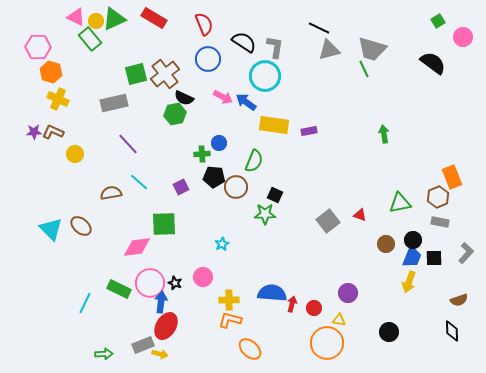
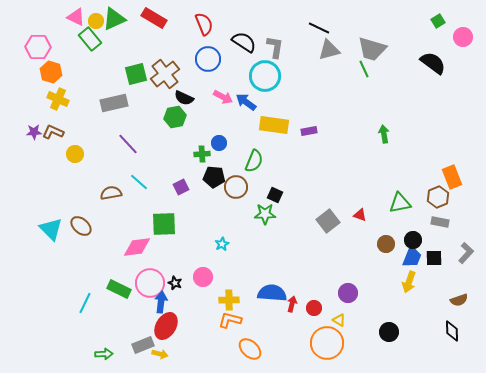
green hexagon at (175, 114): moved 3 px down
yellow triangle at (339, 320): rotated 24 degrees clockwise
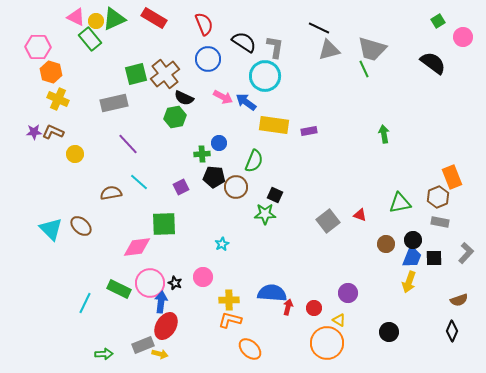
red arrow at (292, 304): moved 4 px left, 3 px down
black diamond at (452, 331): rotated 25 degrees clockwise
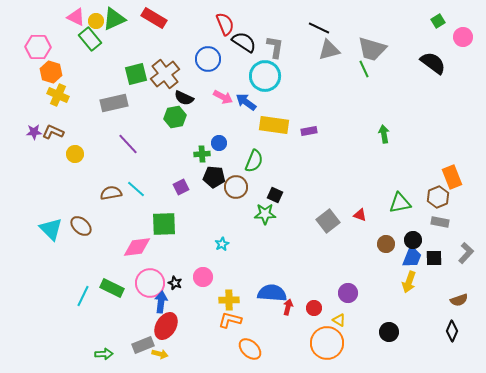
red semicircle at (204, 24): moved 21 px right
yellow cross at (58, 99): moved 4 px up
cyan line at (139, 182): moved 3 px left, 7 px down
green rectangle at (119, 289): moved 7 px left, 1 px up
cyan line at (85, 303): moved 2 px left, 7 px up
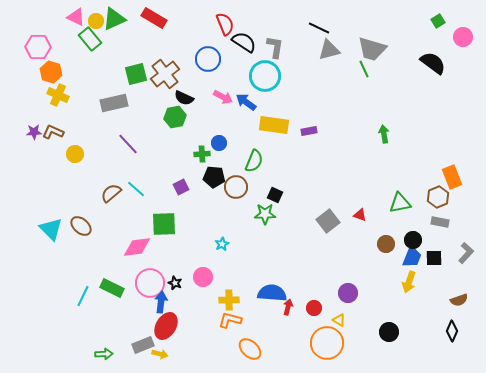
brown semicircle at (111, 193): rotated 30 degrees counterclockwise
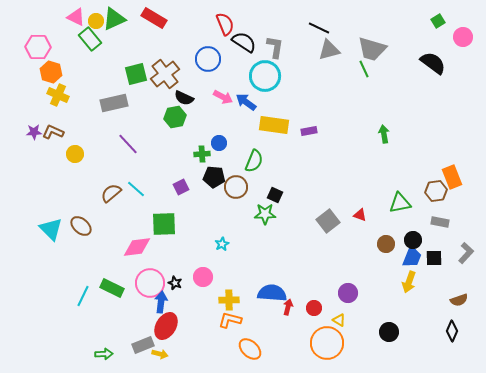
brown hexagon at (438, 197): moved 2 px left, 6 px up; rotated 15 degrees clockwise
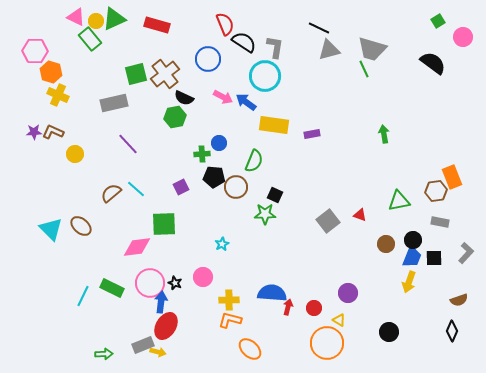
red rectangle at (154, 18): moved 3 px right, 7 px down; rotated 15 degrees counterclockwise
pink hexagon at (38, 47): moved 3 px left, 4 px down
purple rectangle at (309, 131): moved 3 px right, 3 px down
green triangle at (400, 203): moved 1 px left, 2 px up
yellow arrow at (160, 354): moved 2 px left, 2 px up
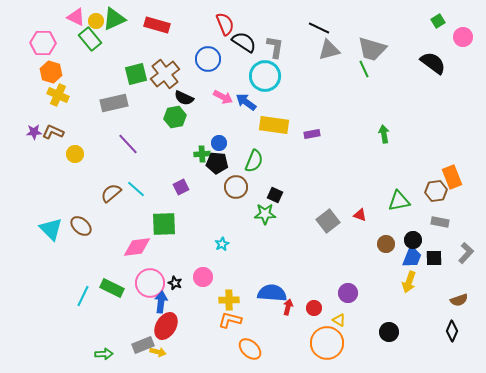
pink hexagon at (35, 51): moved 8 px right, 8 px up
black pentagon at (214, 177): moved 3 px right, 14 px up
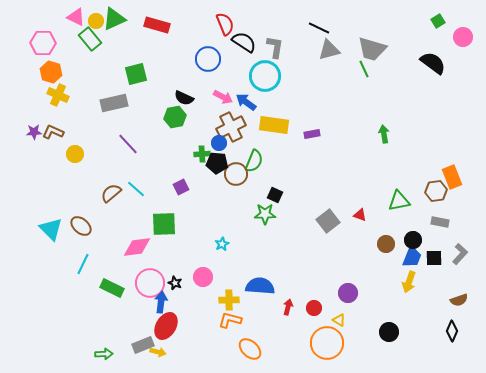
brown cross at (165, 74): moved 66 px right, 53 px down; rotated 12 degrees clockwise
brown circle at (236, 187): moved 13 px up
gray L-shape at (466, 253): moved 6 px left, 1 px down
blue semicircle at (272, 293): moved 12 px left, 7 px up
cyan line at (83, 296): moved 32 px up
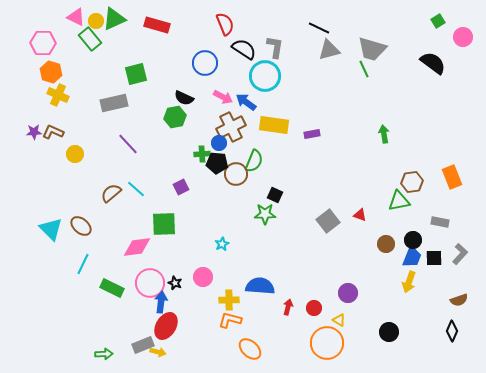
black semicircle at (244, 42): moved 7 px down
blue circle at (208, 59): moved 3 px left, 4 px down
brown hexagon at (436, 191): moved 24 px left, 9 px up
